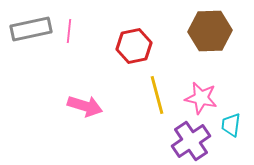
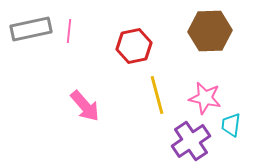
pink star: moved 4 px right
pink arrow: rotated 32 degrees clockwise
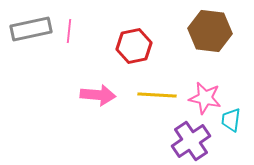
brown hexagon: rotated 9 degrees clockwise
yellow line: rotated 72 degrees counterclockwise
pink arrow: moved 13 px right, 11 px up; rotated 44 degrees counterclockwise
cyan trapezoid: moved 5 px up
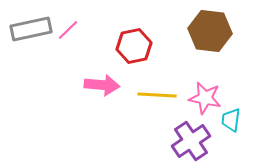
pink line: moved 1 px left, 1 px up; rotated 40 degrees clockwise
pink arrow: moved 4 px right, 10 px up
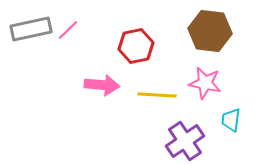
red hexagon: moved 2 px right
pink star: moved 15 px up
purple cross: moved 6 px left
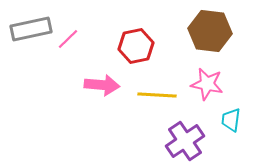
pink line: moved 9 px down
pink star: moved 2 px right, 1 px down
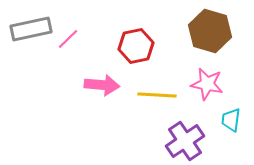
brown hexagon: rotated 9 degrees clockwise
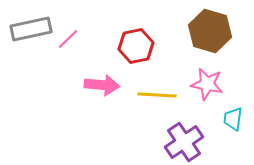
cyan trapezoid: moved 2 px right, 1 px up
purple cross: moved 1 px left, 1 px down
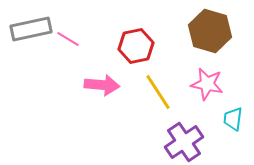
pink line: rotated 75 degrees clockwise
yellow line: moved 1 px right, 3 px up; rotated 54 degrees clockwise
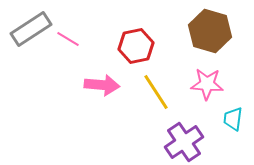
gray rectangle: rotated 21 degrees counterclockwise
pink star: rotated 8 degrees counterclockwise
yellow line: moved 2 px left
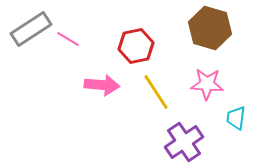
brown hexagon: moved 3 px up
cyan trapezoid: moved 3 px right, 1 px up
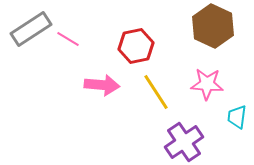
brown hexagon: moved 3 px right, 2 px up; rotated 9 degrees clockwise
cyan trapezoid: moved 1 px right, 1 px up
